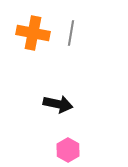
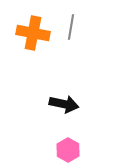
gray line: moved 6 px up
black arrow: moved 6 px right
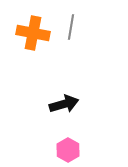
black arrow: rotated 28 degrees counterclockwise
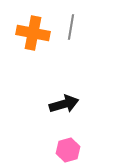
pink hexagon: rotated 15 degrees clockwise
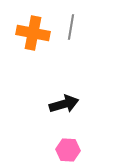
pink hexagon: rotated 20 degrees clockwise
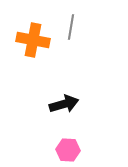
orange cross: moved 7 px down
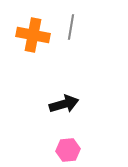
orange cross: moved 5 px up
pink hexagon: rotated 10 degrees counterclockwise
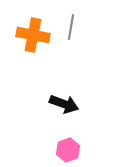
black arrow: rotated 36 degrees clockwise
pink hexagon: rotated 15 degrees counterclockwise
